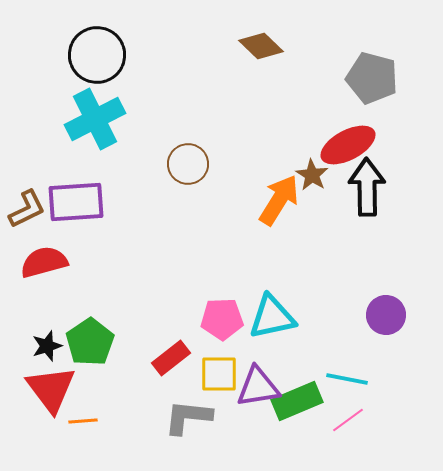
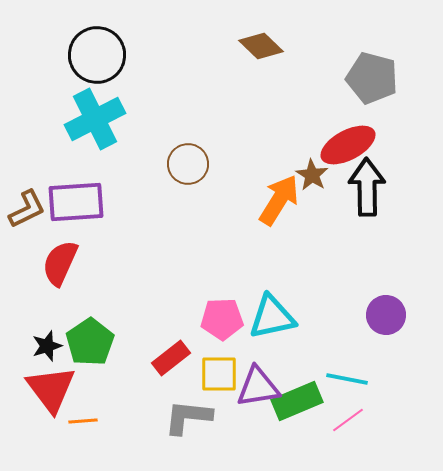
red semicircle: moved 16 px right, 1 px down; rotated 51 degrees counterclockwise
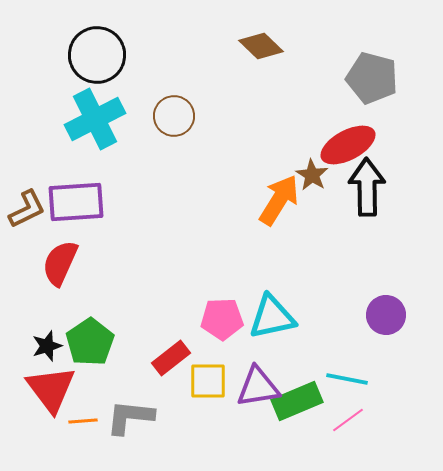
brown circle: moved 14 px left, 48 px up
yellow square: moved 11 px left, 7 px down
gray L-shape: moved 58 px left
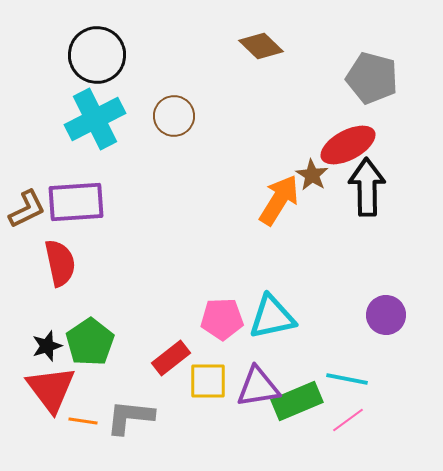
red semicircle: rotated 144 degrees clockwise
orange line: rotated 12 degrees clockwise
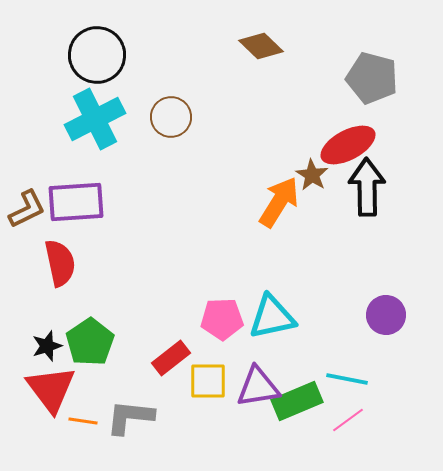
brown circle: moved 3 px left, 1 px down
orange arrow: moved 2 px down
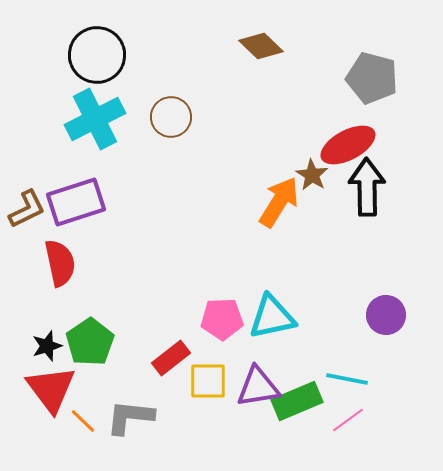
purple rectangle: rotated 14 degrees counterclockwise
orange line: rotated 36 degrees clockwise
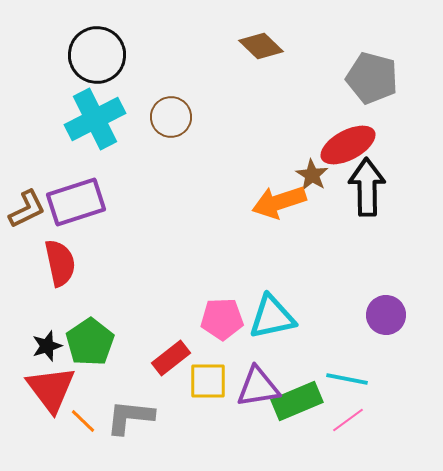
orange arrow: rotated 140 degrees counterclockwise
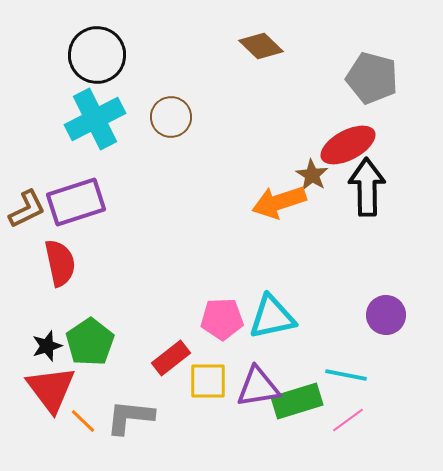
cyan line: moved 1 px left, 4 px up
green rectangle: rotated 6 degrees clockwise
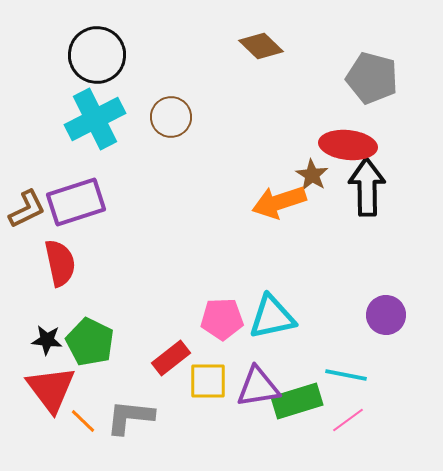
red ellipse: rotated 34 degrees clockwise
green pentagon: rotated 12 degrees counterclockwise
black star: moved 6 px up; rotated 24 degrees clockwise
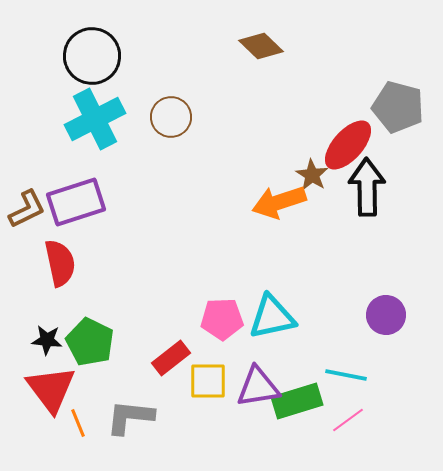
black circle: moved 5 px left, 1 px down
gray pentagon: moved 26 px right, 29 px down
red ellipse: rotated 54 degrees counterclockwise
orange line: moved 5 px left, 2 px down; rotated 24 degrees clockwise
